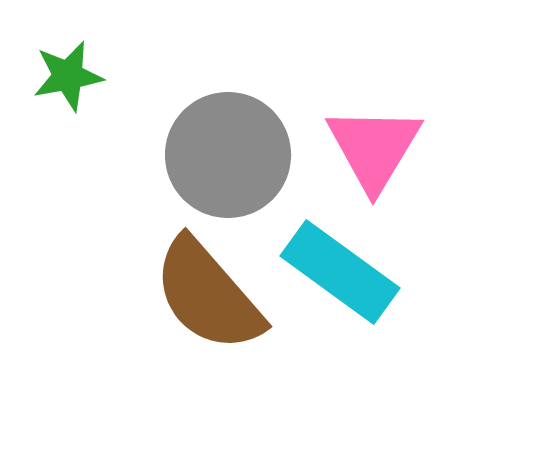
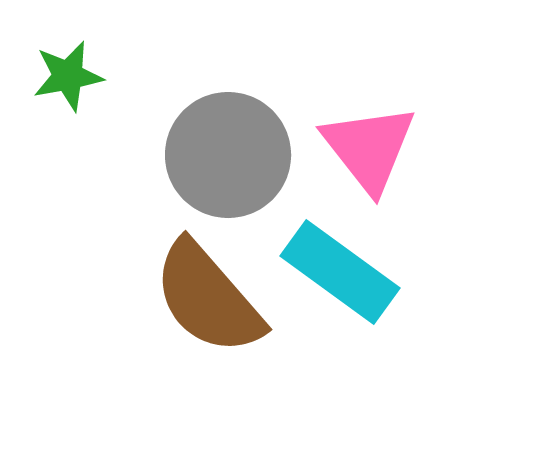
pink triangle: moved 5 px left; rotated 9 degrees counterclockwise
brown semicircle: moved 3 px down
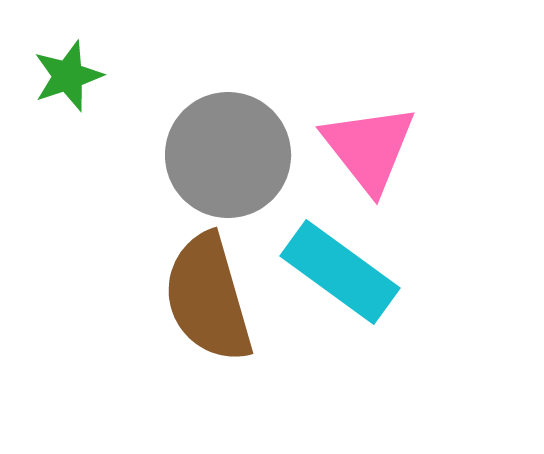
green star: rotated 8 degrees counterclockwise
brown semicircle: rotated 25 degrees clockwise
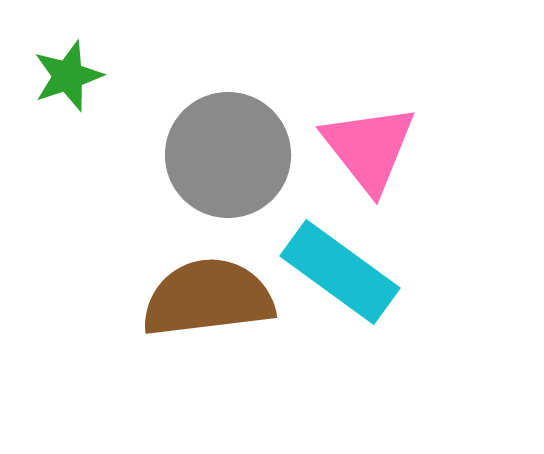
brown semicircle: rotated 99 degrees clockwise
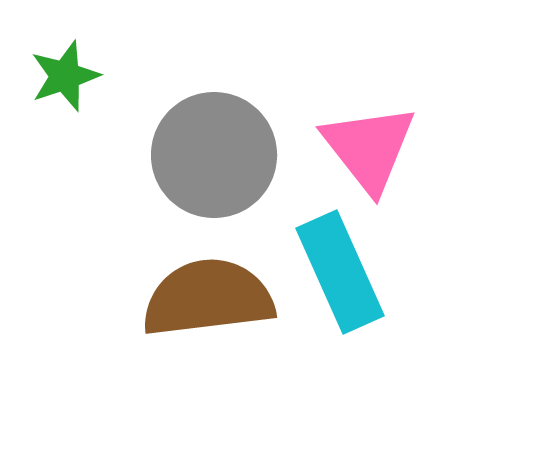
green star: moved 3 px left
gray circle: moved 14 px left
cyan rectangle: rotated 30 degrees clockwise
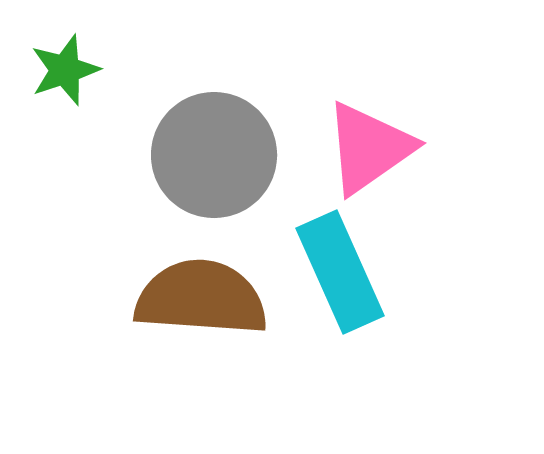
green star: moved 6 px up
pink triangle: rotated 33 degrees clockwise
brown semicircle: moved 7 px left; rotated 11 degrees clockwise
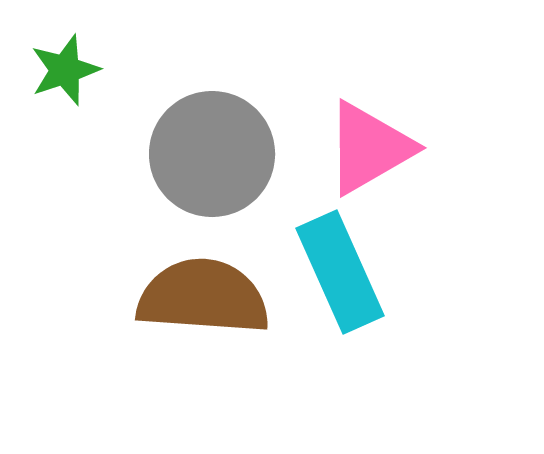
pink triangle: rotated 5 degrees clockwise
gray circle: moved 2 px left, 1 px up
brown semicircle: moved 2 px right, 1 px up
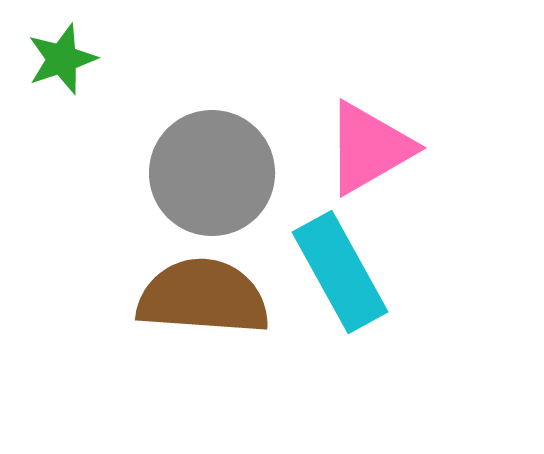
green star: moved 3 px left, 11 px up
gray circle: moved 19 px down
cyan rectangle: rotated 5 degrees counterclockwise
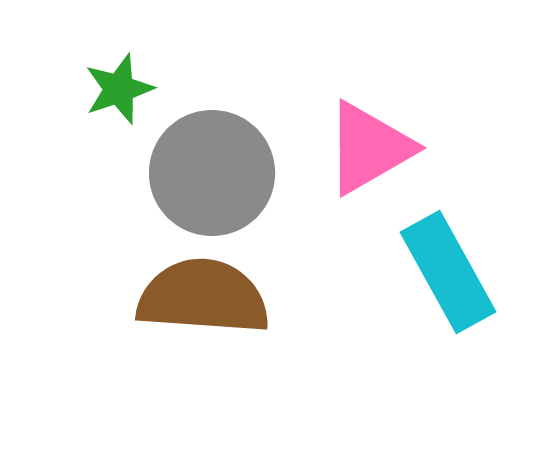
green star: moved 57 px right, 30 px down
cyan rectangle: moved 108 px right
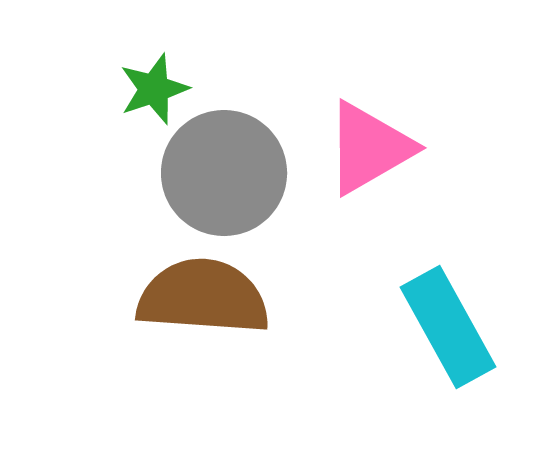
green star: moved 35 px right
gray circle: moved 12 px right
cyan rectangle: moved 55 px down
